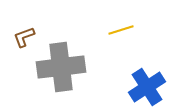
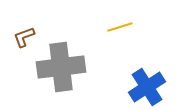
yellow line: moved 1 px left, 3 px up
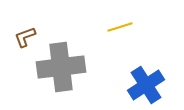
brown L-shape: moved 1 px right
blue cross: moved 1 px left, 2 px up
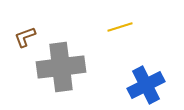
blue cross: rotated 6 degrees clockwise
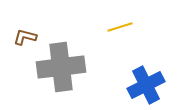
brown L-shape: rotated 35 degrees clockwise
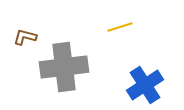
gray cross: moved 3 px right
blue cross: moved 1 px left; rotated 6 degrees counterclockwise
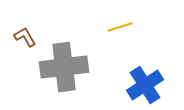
brown L-shape: rotated 45 degrees clockwise
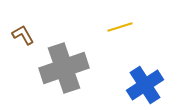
brown L-shape: moved 2 px left, 2 px up
gray cross: moved 1 px down; rotated 12 degrees counterclockwise
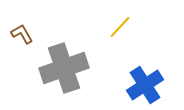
yellow line: rotated 30 degrees counterclockwise
brown L-shape: moved 1 px left, 1 px up
